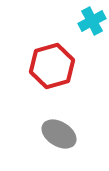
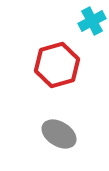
red hexagon: moved 5 px right, 1 px up
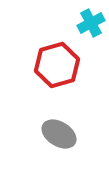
cyan cross: moved 1 px left, 2 px down
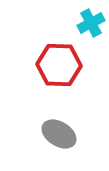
red hexagon: moved 2 px right; rotated 18 degrees clockwise
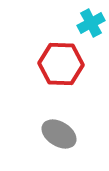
red hexagon: moved 2 px right, 1 px up
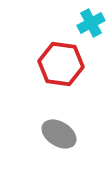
red hexagon: rotated 6 degrees clockwise
